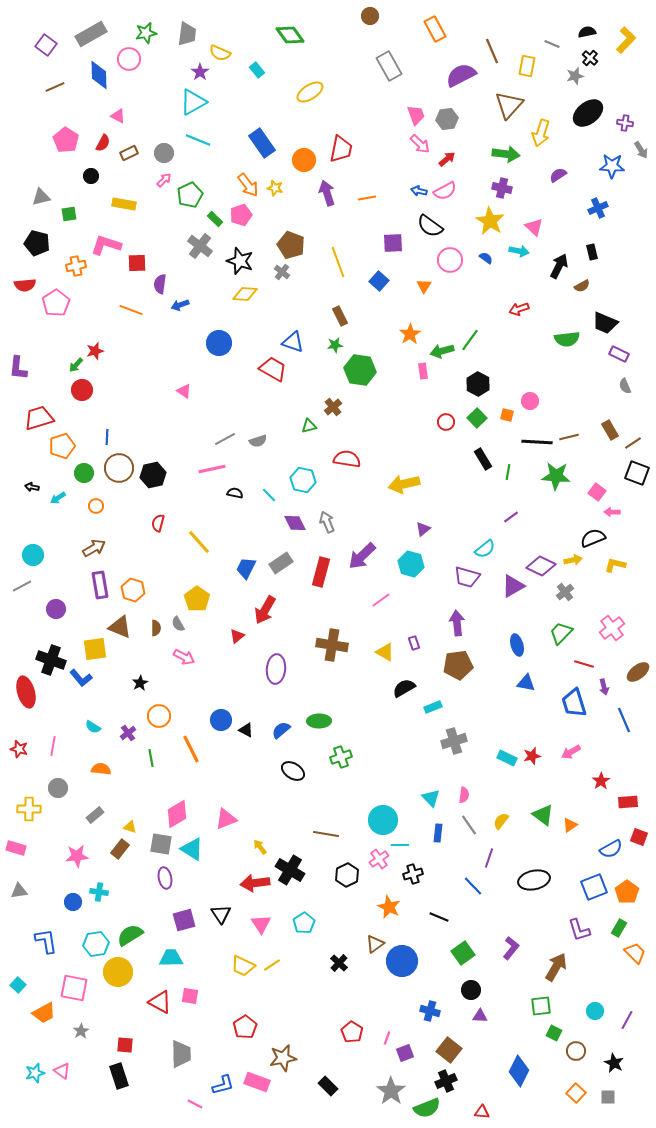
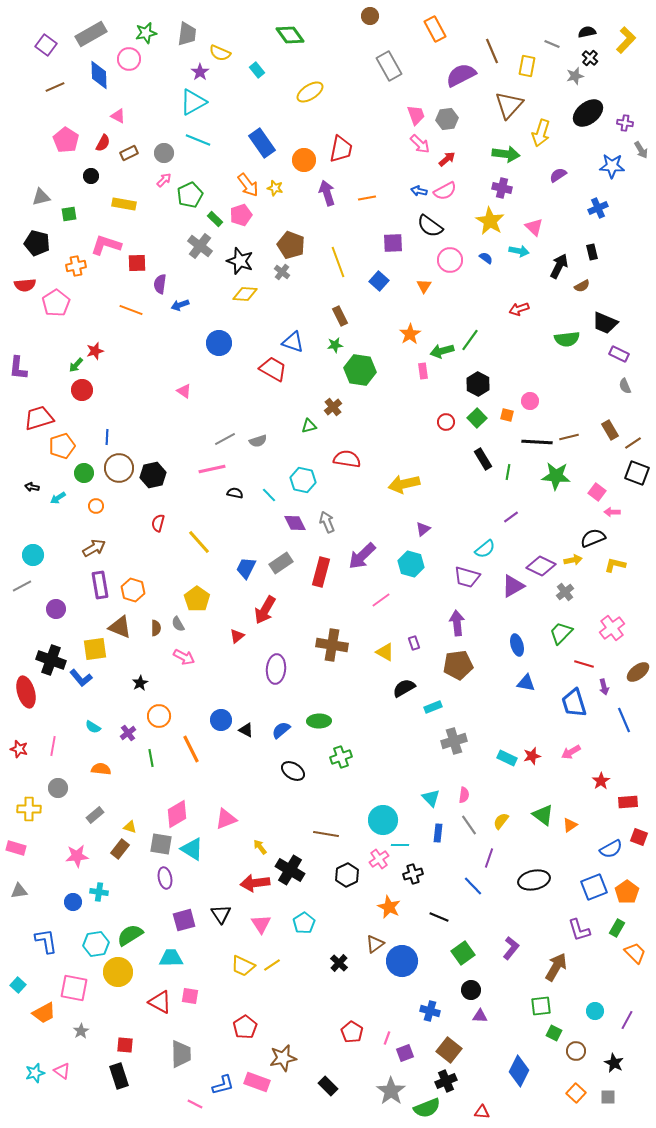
green rectangle at (619, 928): moved 2 px left
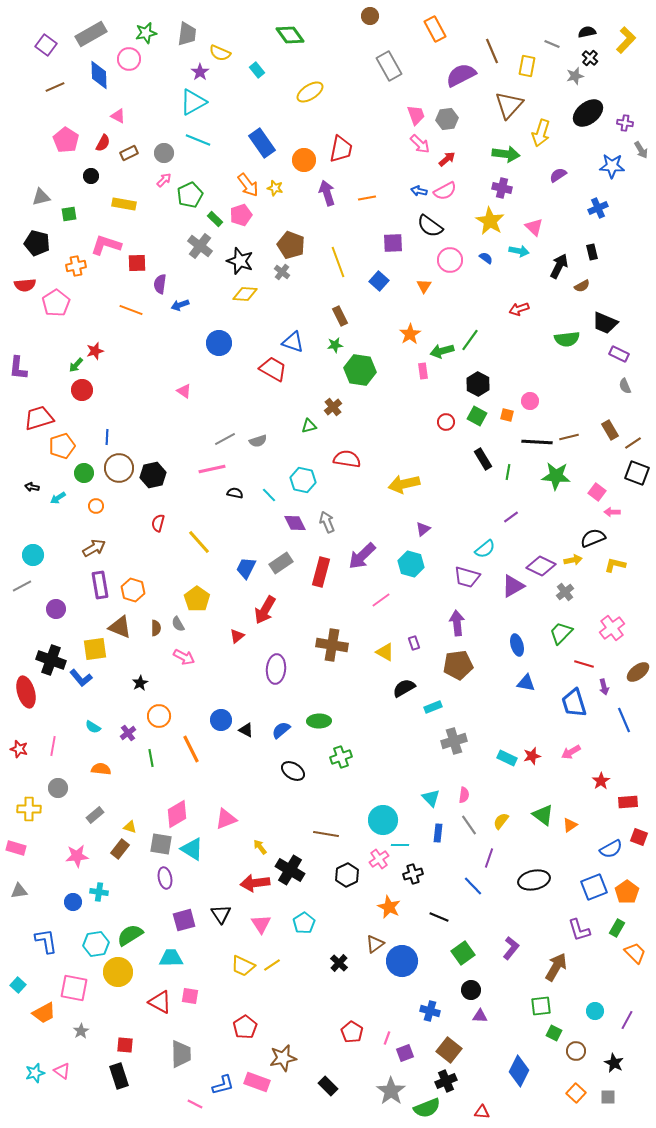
green square at (477, 418): moved 2 px up; rotated 18 degrees counterclockwise
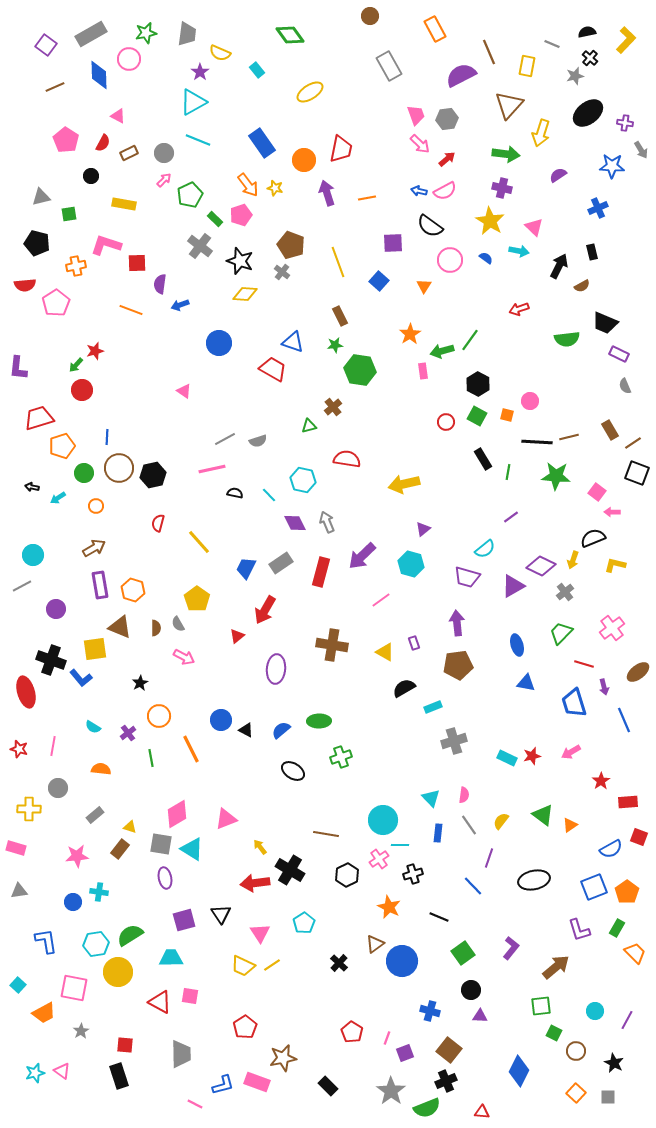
brown line at (492, 51): moved 3 px left, 1 px down
yellow arrow at (573, 560): rotated 120 degrees clockwise
pink triangle at (261, 924): moved 1 px left, 9 px down
brown arrow at (556, 967): rotated 20 degrees clockwise
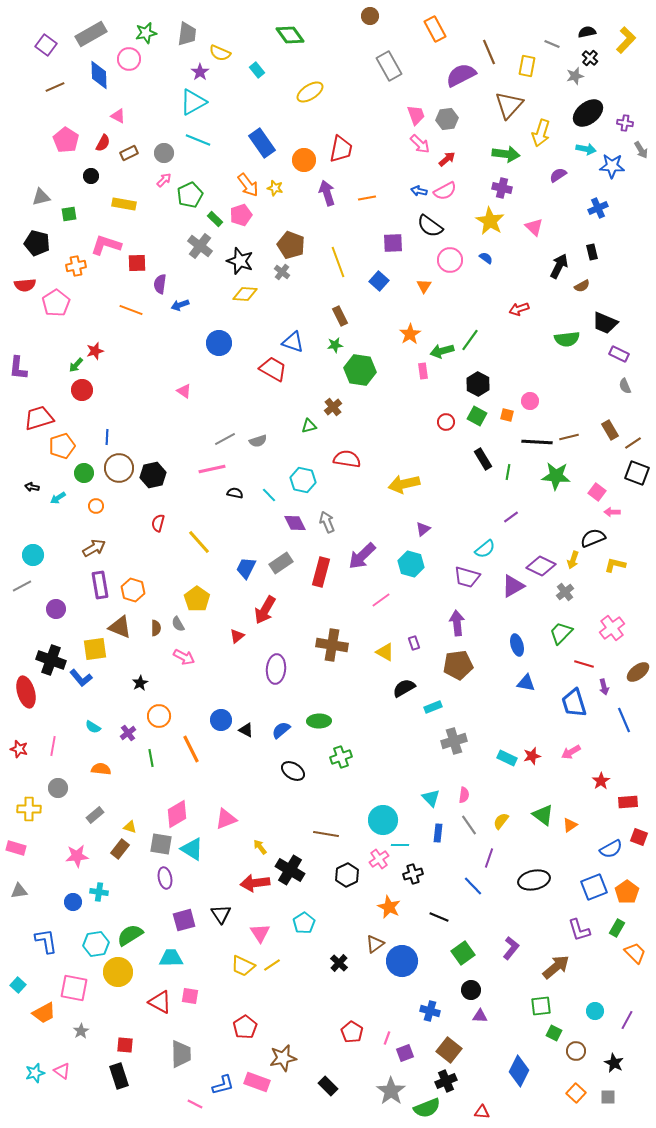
cyan arrow at (519, 251): moved 67 px right, 102 px up
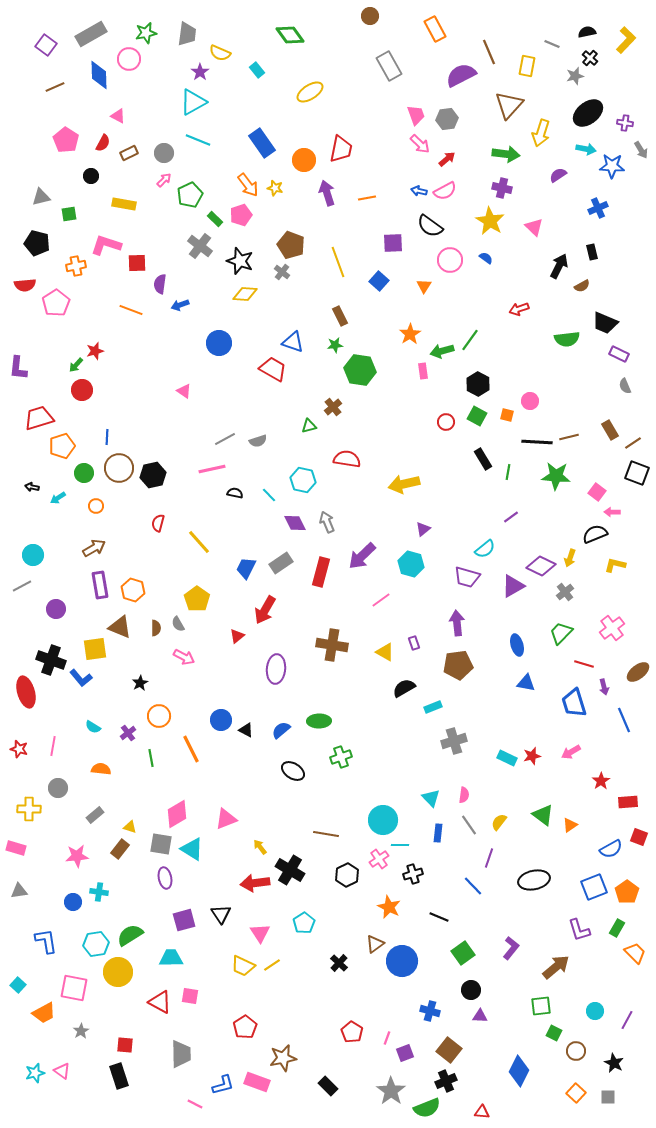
black semicircle at (593, 538): moved 2 px right, 4 px up
yellow arrow at (573, 560): moved 3 px left, 2 px up
yellow semicircle at (501, 821): moved 2 px left, 1 px down
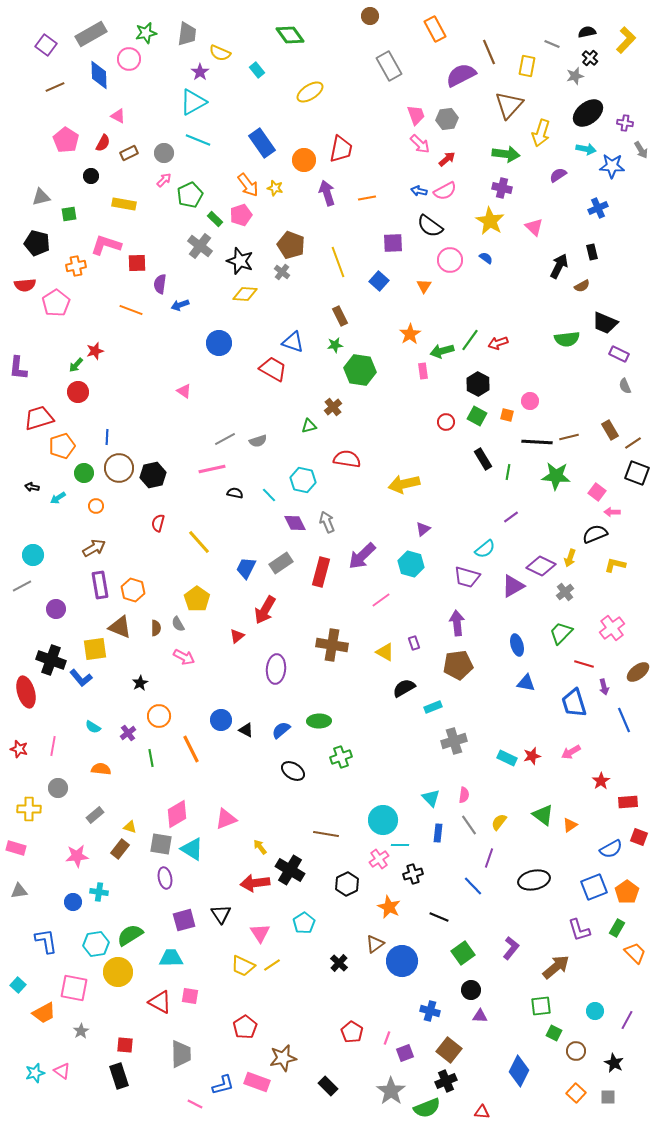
red arrow at (519, 309): moved 21 px left, 34 px down
red circle at (82, 390): moved 4 px left, 2 px down
black hexagon at (347, 875): moved 9 px down
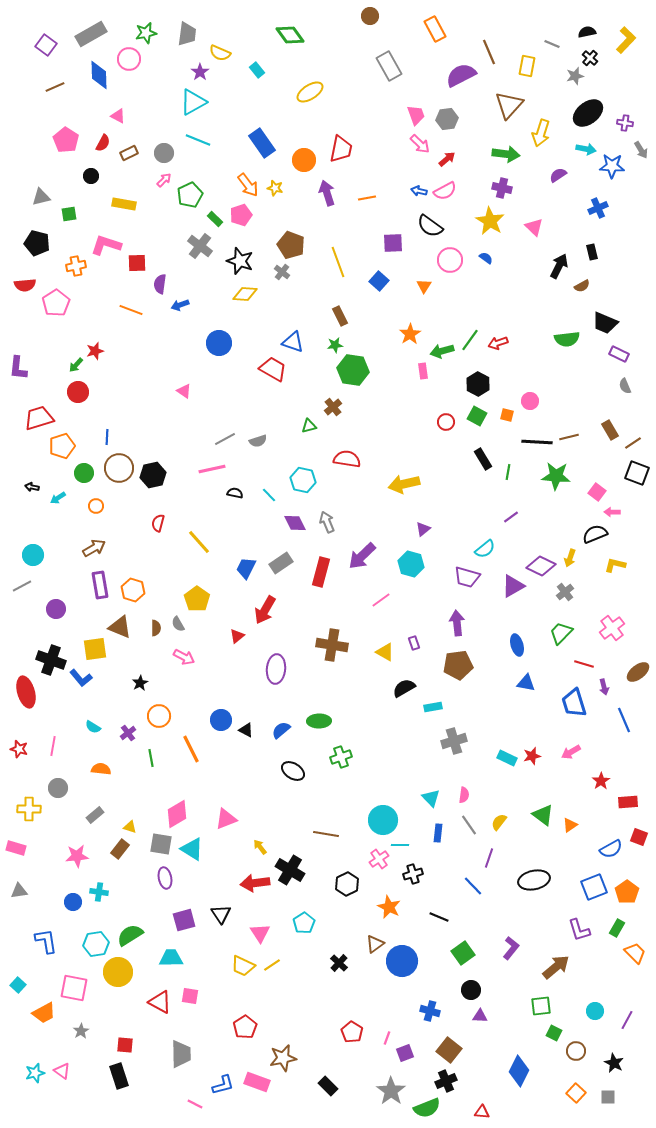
green hexagon at (360, 370): moved 7 px left
cyan rectangle at (433, 707): rotated 12 degrees clockwise
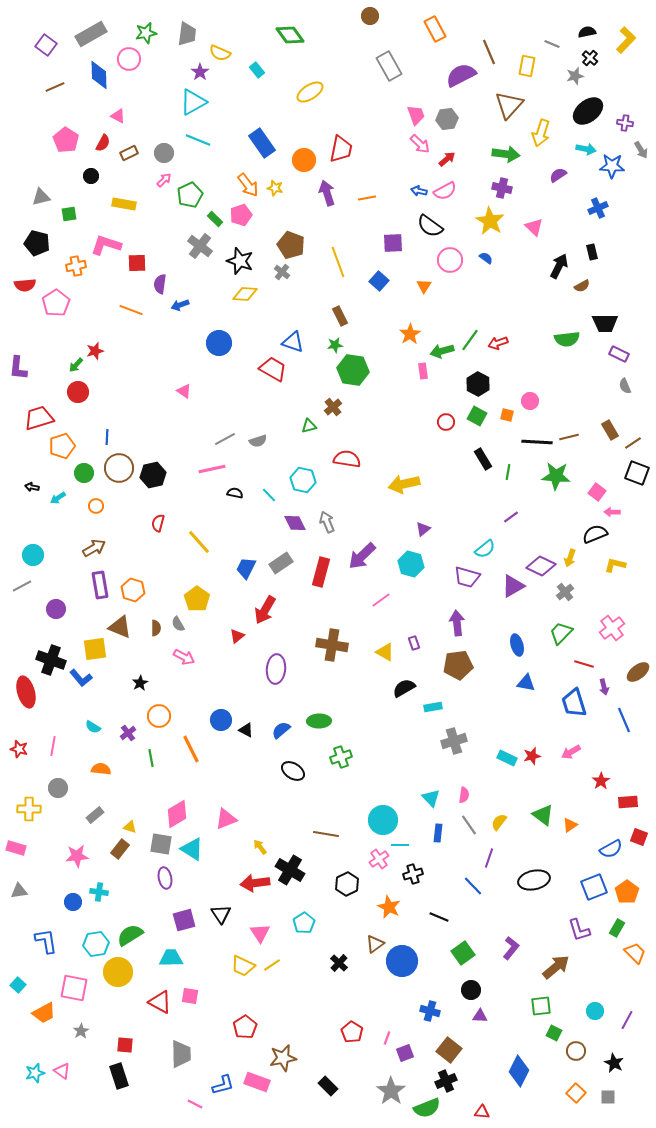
black ellipse at (588, 113): moved 2 px up
black trapezoid at (605, 323): rotated 24 degrees counterclockwise
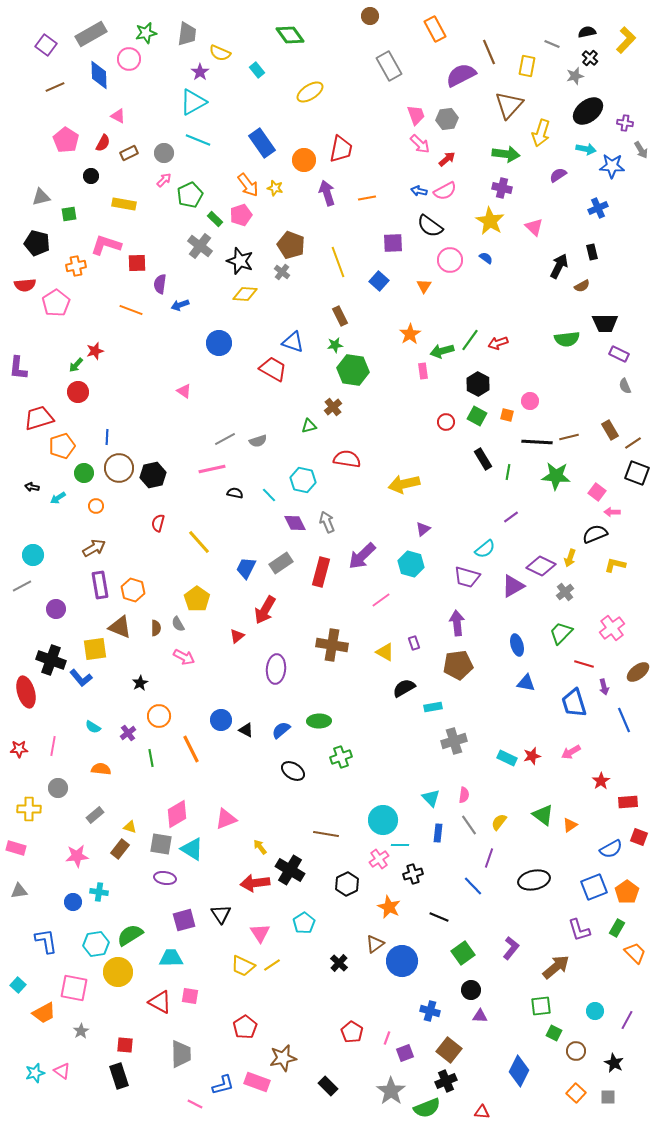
red star at (19, 749): rotated 18 degrees counterclockwise
purple ellipse at (165, 878): rotated 70 degrees counterclockwise
